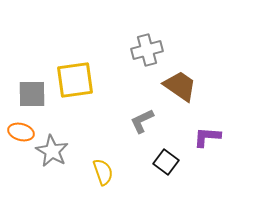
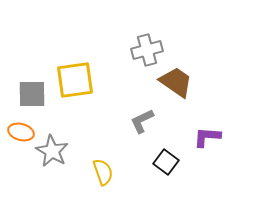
brown trapezoid: moved 4 px left, 4 px up
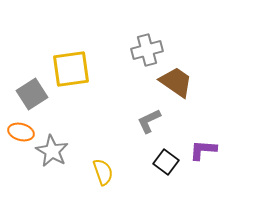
yellow square: moved 4 px left, 11 px up
gray square: rotated 32 degrees counterclockwise
gray L-shape: moved 7 px right
purple L-shape: moved 4 px left, 13 px down
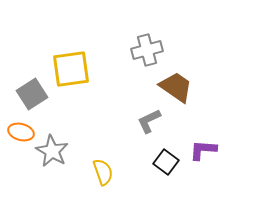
brown trapezoid: moved 5 px down
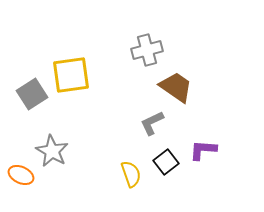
yellow square: moved 6 px down
gray L-shape: moved 3 px right, 2 px down
orange ellipse: moved 43 px down; rotated 10 degrees clockwise
black square: rotated 15 degrees clockwise
yellow semicircle: moved 28 px right, 2 px down
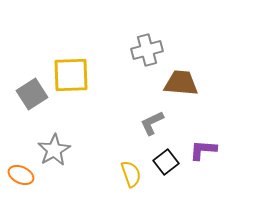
yellow square: rotated 6 degrees clockwise
brown trapezoid: moved 5 px right, 4 px up; rotated 30 degrees counterclockwise
gray star: moved 2 px right, 1 px up; rotated 12 degrees clockwise
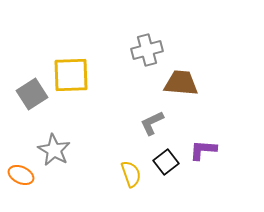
gray star: rotated 12 degrees counterclockwise
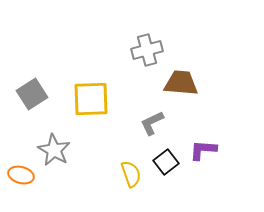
yellow square: moved 20 px right, 24 px down
orange ellipse: rotated 10 degrees counterclockwise
